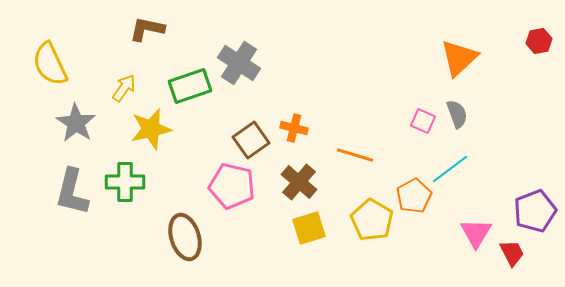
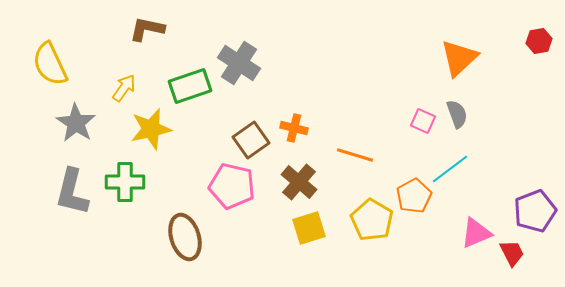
pink triangle: rotated 36 degrees clockwise
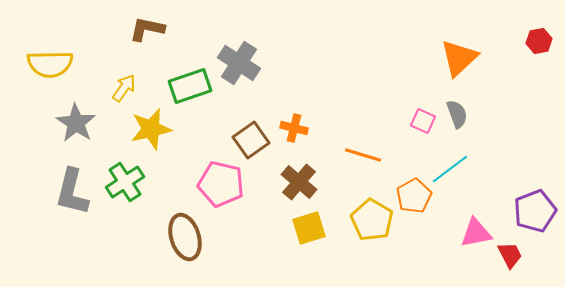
yellow semicircle: rotated 66 degrees counterclockwise
orange line: moved 8 px right
green cross: rotated 33 degrees counterclockwise
pink pentagon: moved 11 px left, 2 px up
pink triangle: rotated 12 degrees clockwise
red trapezoid: moved 2 px left, 2 px down
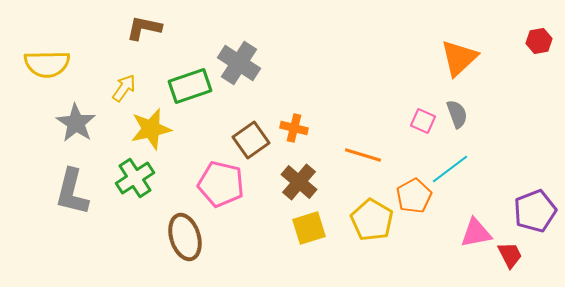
brown L-shape: moved 3 px left, 1 px up
yellow semicircle: moved 3 px left
green cross: moved 10 px right, 4 px up
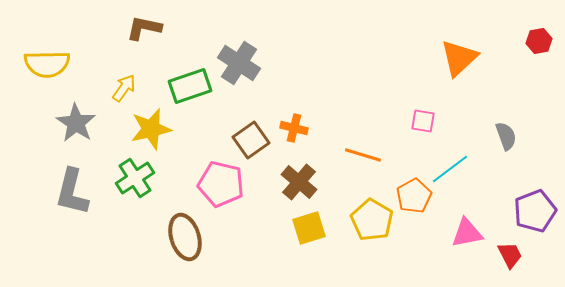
gray semicircle: moved 49 px right, 22 px down
pink square: rotated 15 degrees counterclockwise
pink triangle: moved 9 px left
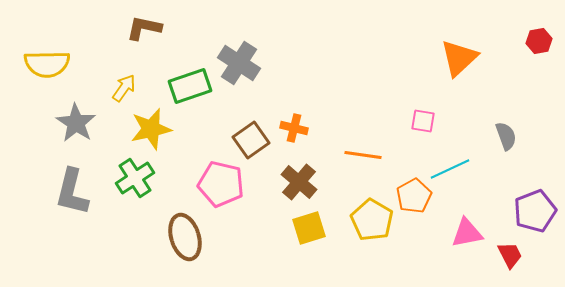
orange line: rotated 9 degrees counterclockwise
cyan line: rotated 12 degrees clockwise
